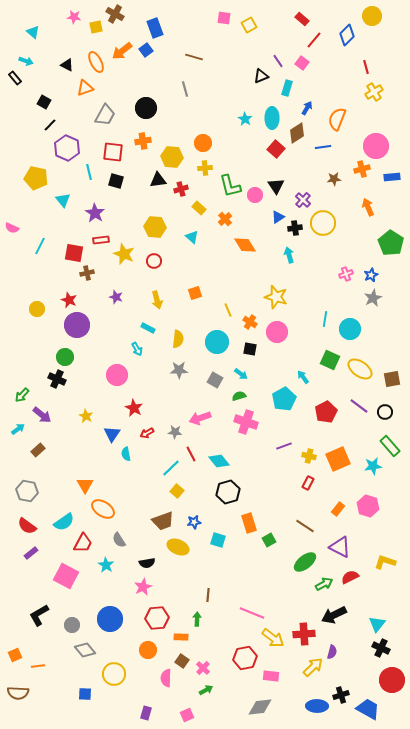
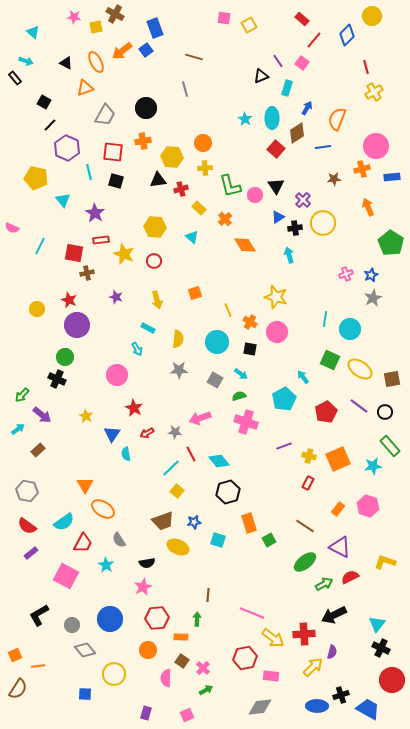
black triangle at (67, 65): moved 1 px left, 2 px up
brown semicircle at (18, 693): moved 4 px up; rotated 60 degrees counterclockwise
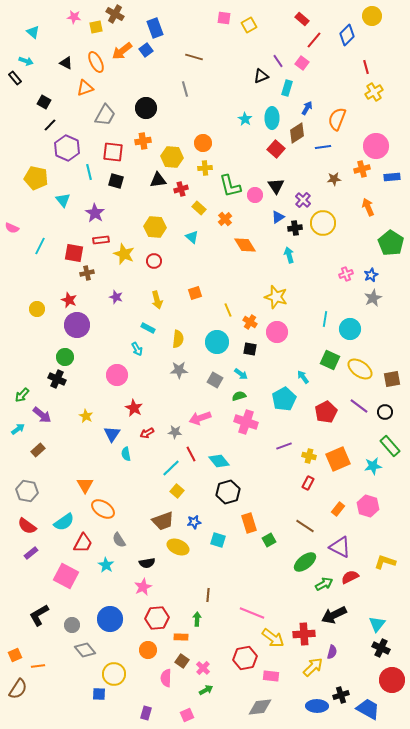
blue square at (85, 694): moved 14 px right
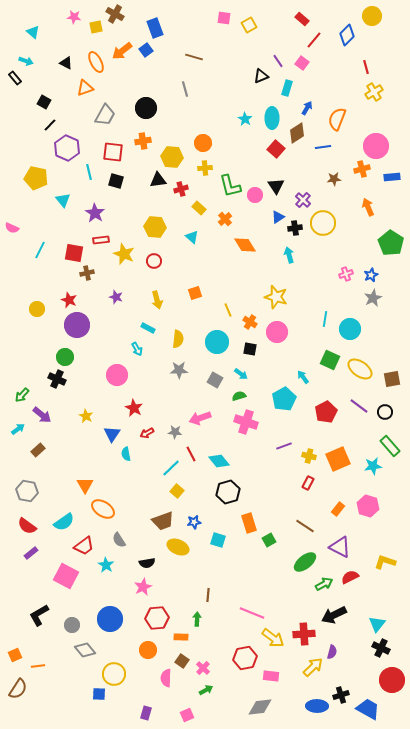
cyan line at (40, 246): moved 4 px down
red trapezoid at (83, 543): moved 1 px right, 3 px down; rotated 25 degrees clockwise
